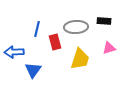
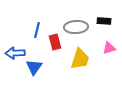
blue line: moved 1 px down
blue arrow: moved 1 px right, 1 px down
blue triangle: moved 1 px right, 3 px up
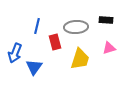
black rectangle: moved 2 px right, 1 px up
blue line: moved 4 px up
blue arrow: rotated 66 degrees counterclockwise
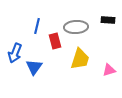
black rectangle: moved 2 px right
red rectangle: moved 1 px up
pink triangle: moved 22 px down
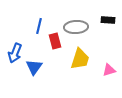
blue line: moved 2 px right
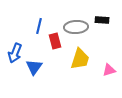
black rectangle: moved 6 px left
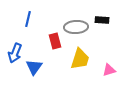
blue line: moved 11 px left, 7 px up
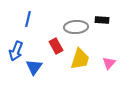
red rectangle: moved 1 px right, 5 px down; rotated 14 degrees counterclockwise
blue arrow: moved 1 px right, 2 px up
pink triangle: moved 7 px up; rotated 32 degrees counterclockwise
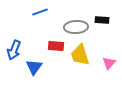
blue line: moved 12 px right, 7 px up; rotated 56 degrees clockwise
red rectangle: rotated 56 degrees counterclockwise
blue arrow: moved 2 px left, 1 px up
yellow trapezoid: moved 4 px up; rotated 145 degrees clockwise
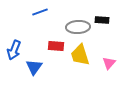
gray ellipse: moved 2 px right
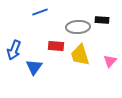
pink triangle: moved 1 px right, 2 px up
